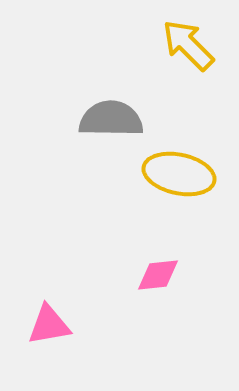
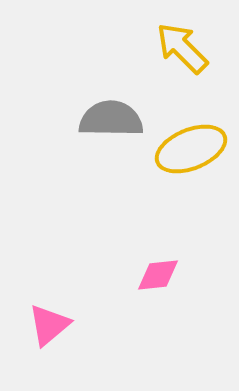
yellow arrow: moved 6 px left, 3 px down
yellow ellipse: moved 12 px right, 25 px up; rotated 34 degrees counterclockwise
pink triangle: rotated 30 degrees counterclockwise
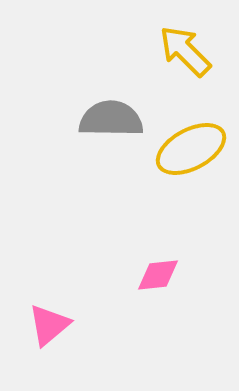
yellow arrow: moved 3 px right, 3 px down
yellow ellipse: rotated 6 degrees counterclockwise
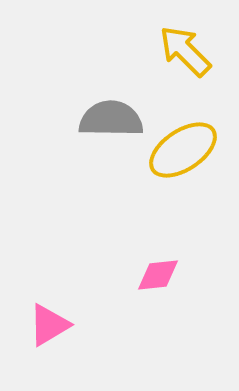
yellow ellipse: moved 8 px left, 1 px down; rotated 6 degrees counterclockwise
pink triangle: rotated 9 degrees clockwise
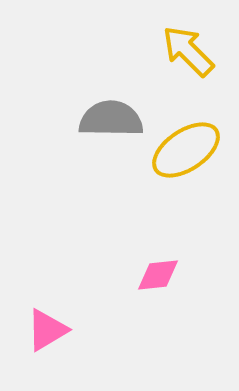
yellow arrow: moved 3 px right
yellow ellipse: moved 3 px right
pink triangle: moved 2 px left, 5 px down
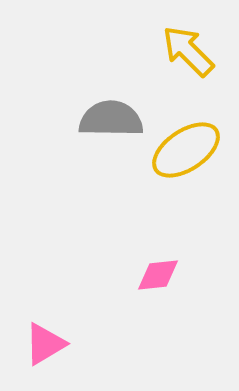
pink triangle: moved 2 px left, 14 px down
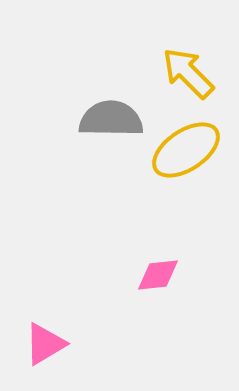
yellow arrow: moved 22 px down
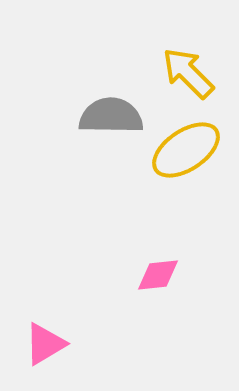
gray semicircle: moved 3 px up
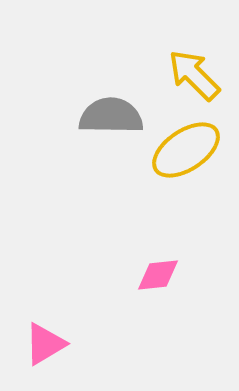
yellow arrow: moved 6 px right, 2 px down
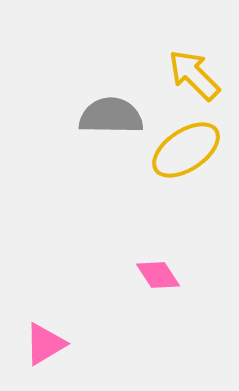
pink diamond: rotated 63 degrees clockwise
